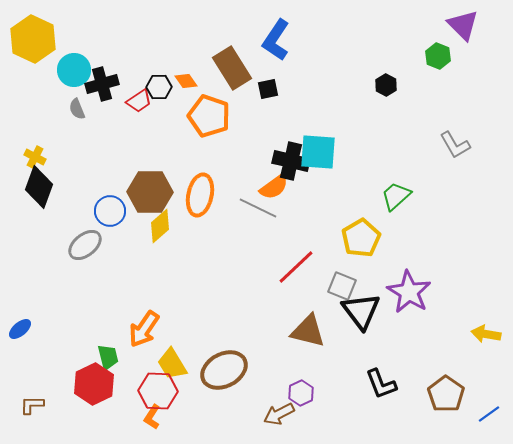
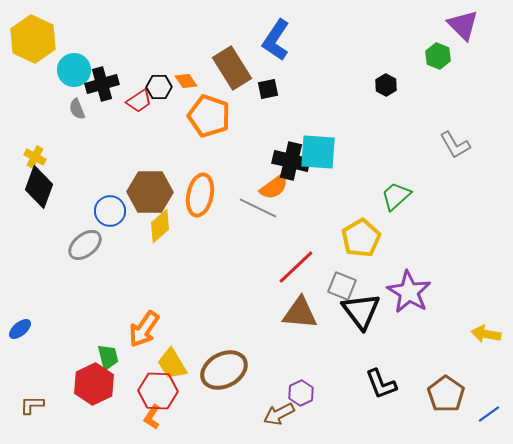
brown triangle at (308, 331): moved 8 px left, 18 px up; rotated 9 degrees counterclockwise
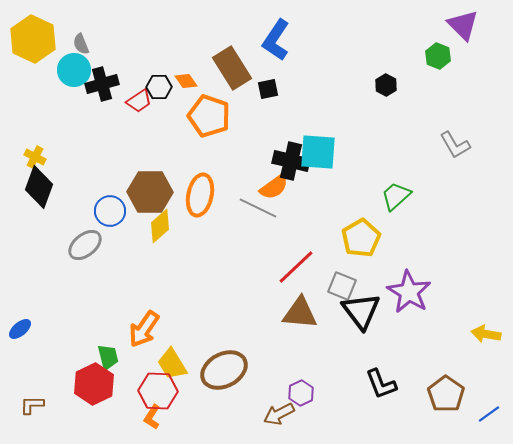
gray semicircle at (77, 109): moved 4 px right, 65 px up
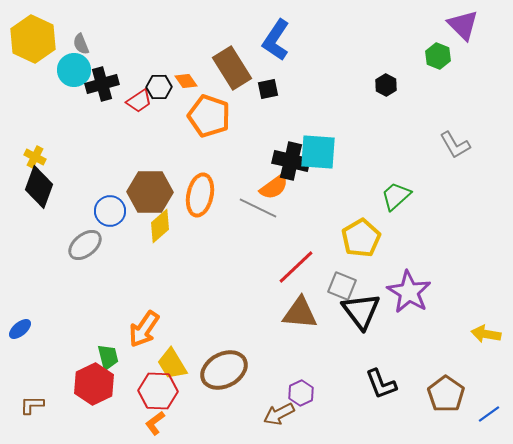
orange L-shape at (152, 417): moved 3 px right, 6 px down; rotated 20 degrees clockwise
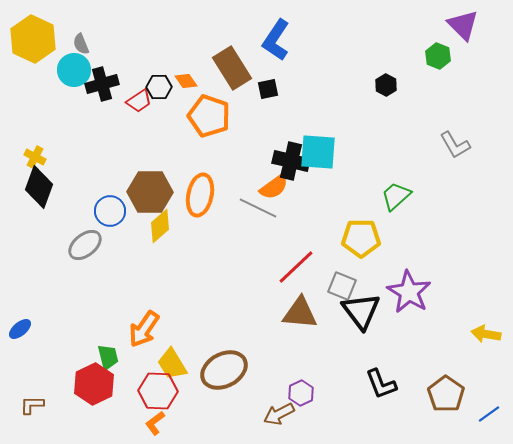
yellow pentagon at (361, 238): rotated 30 degrees clockwise
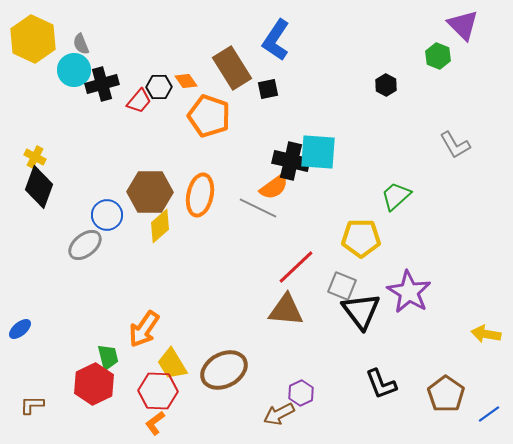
red trapezoid at (139, 101): rotated 16 degrees counterclockwise
blue circle at (110, 211): moved 3 px left, 4 px down
brown triangle at (300, 313): moved 14 px left, 3 px up
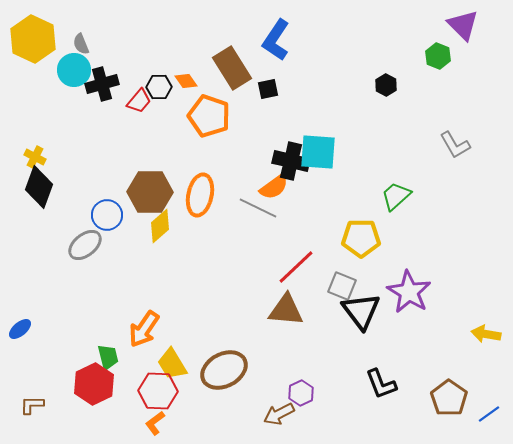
brown pentagon at (446, 394): moved 3 px right, 4 px down
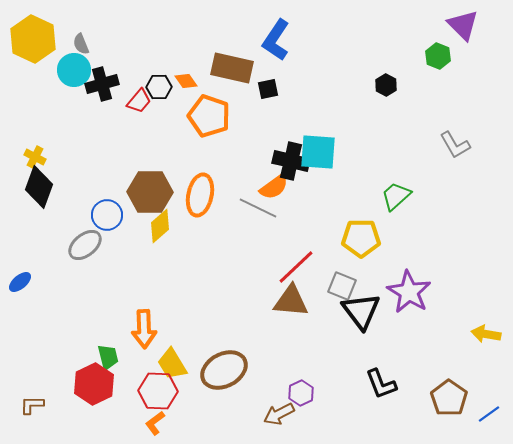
brown rectangle at (232, 68): rotated 45 degrees counterclockwise
brown triangle at (286, 310): moved 5 px right, 9 px up
blue ellipse at (20, 329): moved 47 px up
orange arrow at (144, 329): rotated 36 degrees counterclockwise
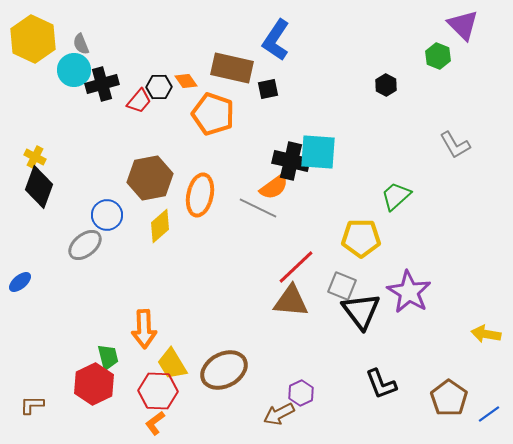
orange pentagon at (209, 116): moved 4 px right, 2 px up
brown hexagon at (150, 192): moved 14 px up; rotated 12 degrees counterclockwise
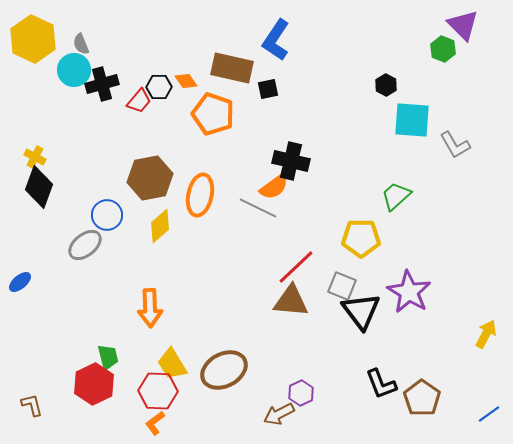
green hexagon at (438, 56): moved 5 px right, 7 px up
cyan square at (318, 152): moved 94 px right, 32 px up
orange arrow at (144, 329): moved 6 px right, 21 px up
yellow arrow at (486, 334): rotated 108 degrees clockwise
brown pentagon at (449, 398): moved 27 px left
brown L-shape at (32, 405): rotated 75 degrees clockwise
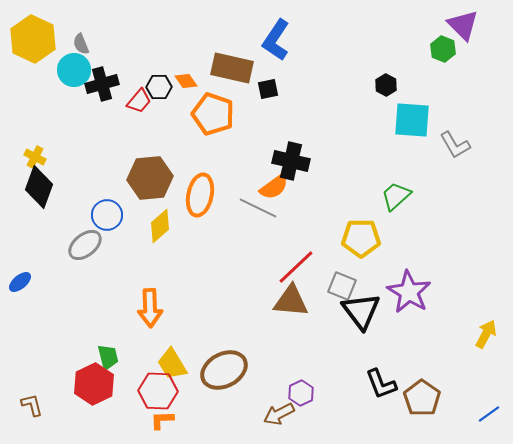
brown hexagon at (150, 178): rotated 6 degrees clockwise
orange L-shape at (155, 423): moved 7 px right, 3 px up; rotated 35 degrees clockwise
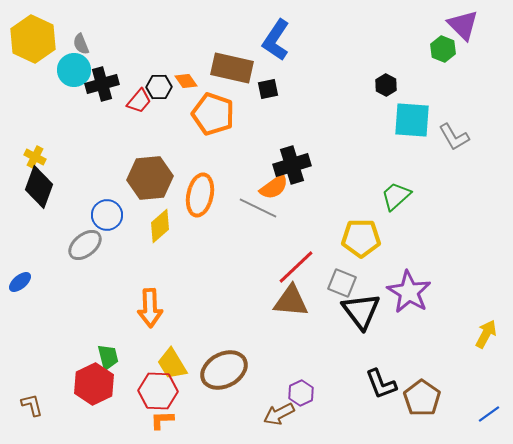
gray L-shape at (455, 145): moved 1 px left, 8 px up
black cross at (291, 161): moved 1 px right, 4 px down; rotated 30 degrees counterclockwise
gray square at (342, 286): moved 3 px up
